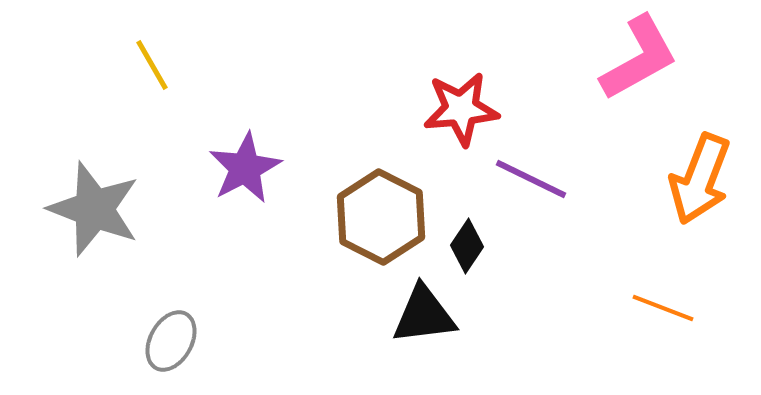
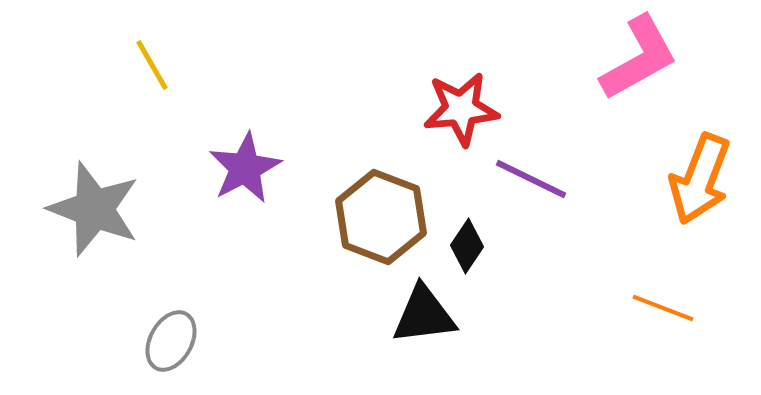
brown hexagon: rotated 6 degrees counterclockwise
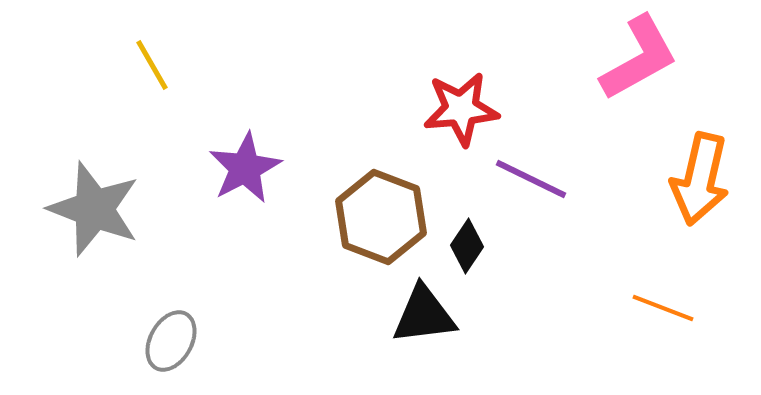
orange arrow: rotated 8 degrees counterclockwise
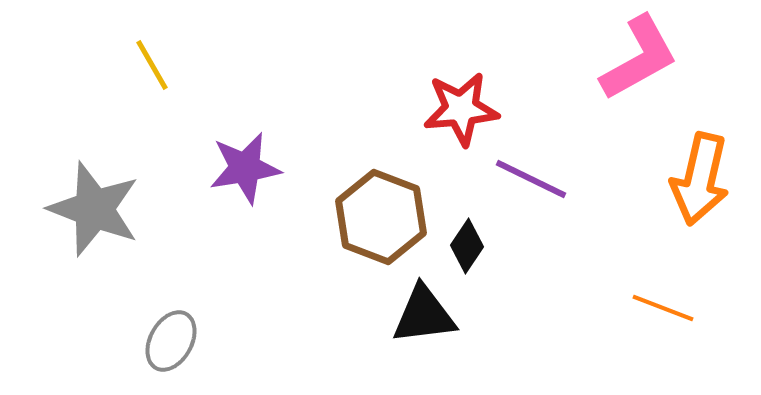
purple star: rotated 18 degrees clockwise
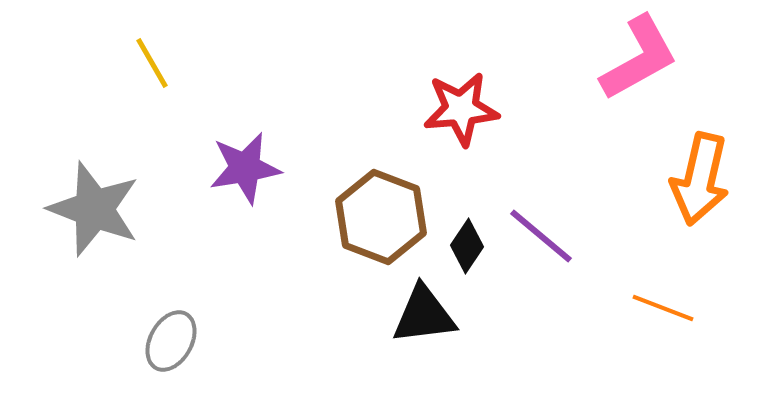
yellow line: moved 2 px up
purple line: moved 10 px right, 57 px down; rotated 14 degrees clockwise
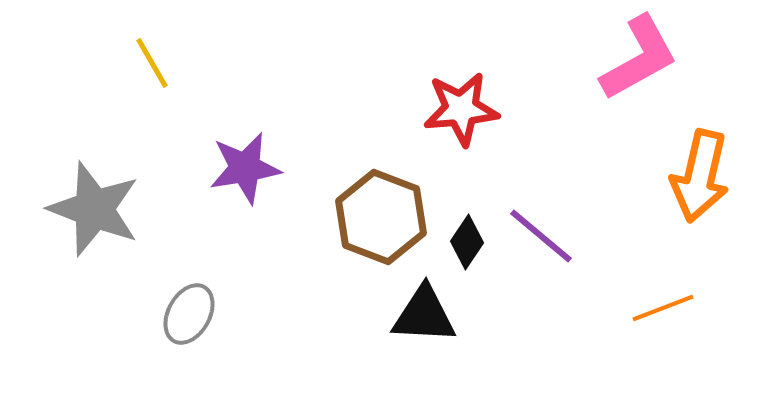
orange arrow: moved 3 px up
black diamond: moved 4 px up
orange line: rotated 42 degrees counterclockwise
black triangle: rotated 10 degrees clockwise
gray ellipse: moved 18 px right, 27 px up
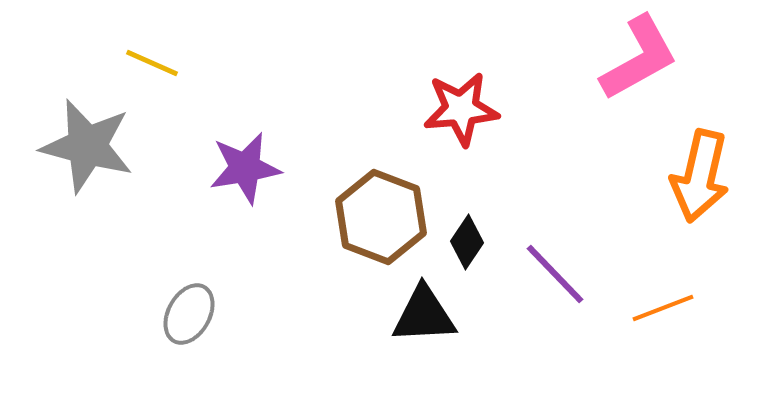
yellow line: rotated 36 degrees counterclockwise
gray star: moved 7 px left, 63 px up; rotated 6 degrees counterclockwise
purple line: moved 14 px right, 38 px down; rotated 6 degrees clockwise
black triangle: rotated 6 degrees counterclockwise
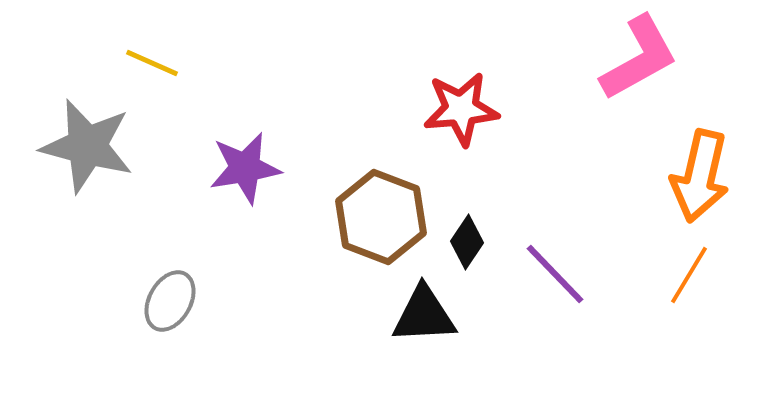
orange line: moved 26 px right, 33 px up; rotated 38 degrees counterclockwise
gray ellipse: moved 19 px left, 13 px up
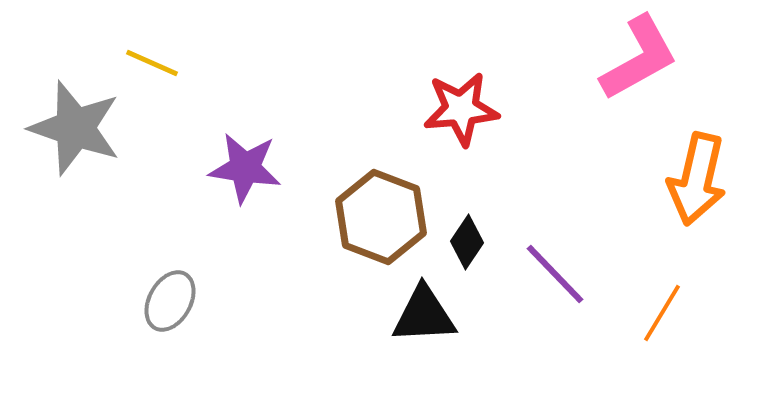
gray star: moved 12 px left, 18 px up; rotated 4 degrees clockwise
purple star: rotated 18 degrees clockwise
orange arrow: moved 3 px left, 3 px down
orange line: moved 27 px left, 38 px down
